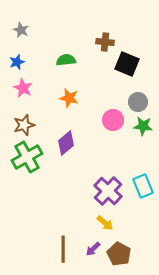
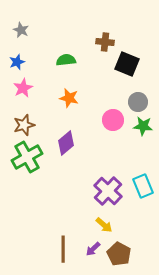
pink star: rotated 18 degrees clockwise
yellow arrow: moved 1 px left, 2 px down
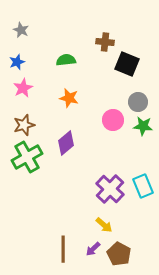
purple cross: moved 2 px right, 2 px up
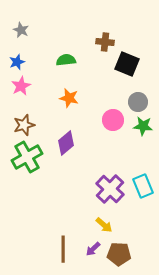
pink star: moved 2 px left, 2 px up
brown pentagon: rotated 25 degrees counterclockwise
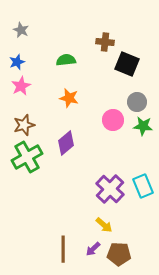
gray circle: moved 1 px left
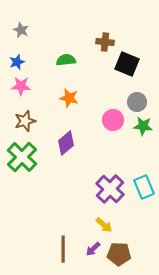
pink star: rotated 30 degrees clockwise
brown star: moved 1 px right, 4 px up
green cross: moved 5 px left; rotated 16 degrees counterclockwise
cyan rectangle: moved 1 px right, 1 px down
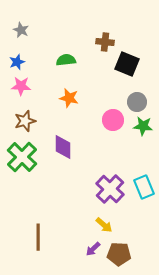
purple diamond: moved 3 px left, 4 px down; rotated 50 degrees counterclockwise
brown line: moved 25 px left, 12 px up
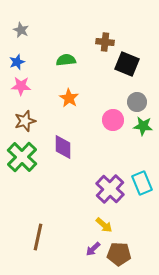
orange star: rotated 18 degrees clockwise
cyan rectangle: moved 2 px left, 4 px up
brown line: rotated 12 degrees clockwise
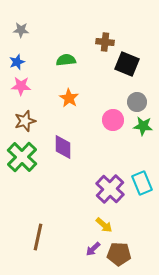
gray star: rotated 21 degrees counterclockwise
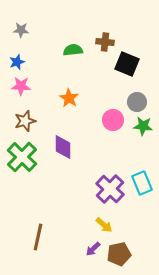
green semicircle: moved 7 px right, 10 px up
brown pentagon: rotated 15 degrees counterclockwise
